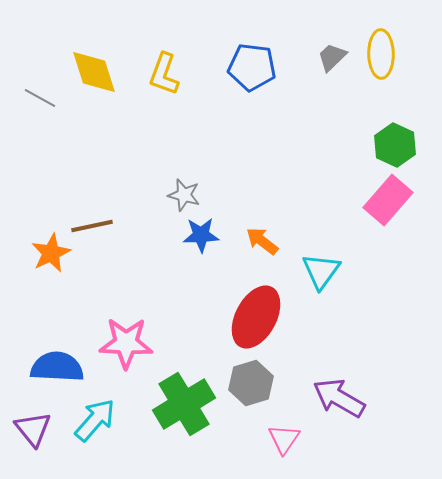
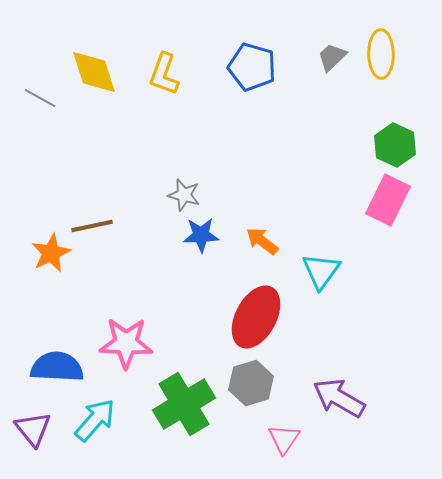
blue pentagon: rotated 9 degrees clockwise
pink rectangle: rotated 15 degrees counterclockwise
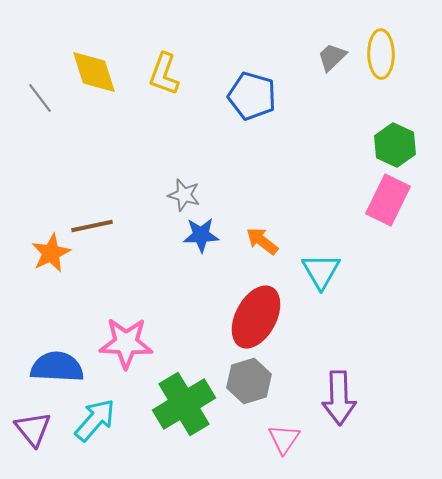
blue pentagon: moved 29 px down
gray line: rotated 24 degrees clockwise
cyan triangle: rotated 6 degrees counterclockwise
gray hexagon: moved 2 px left, 2 px up
purple arrow: rotated 122 degrees counterclockwise
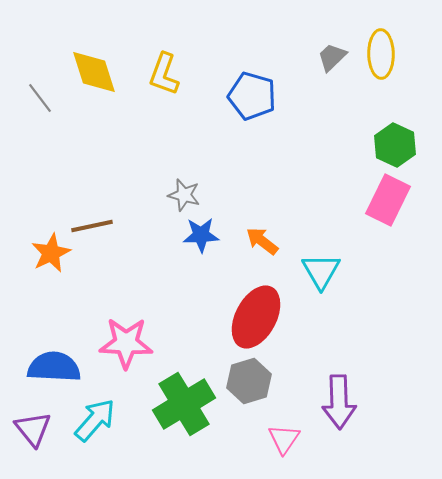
blue semicircle: moved 3 px left
purple arrow: moved 4 px down
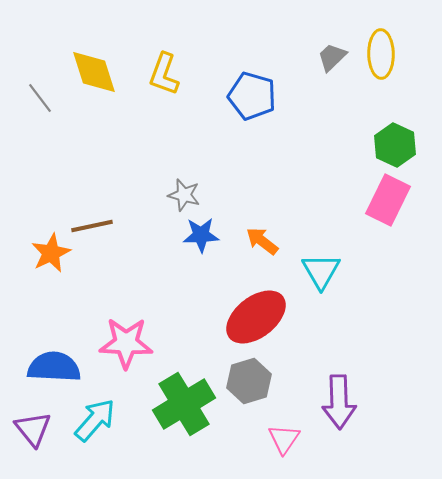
red ellipse: rotated 24 degrees clockwise
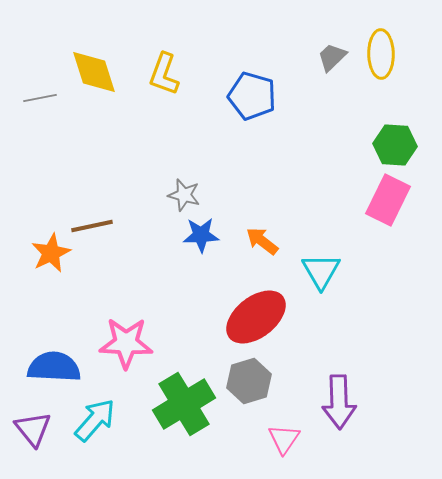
gray line: rotated 64 degrees counterclockwise
green hexagon: rotated 21 degrees counterclockwise
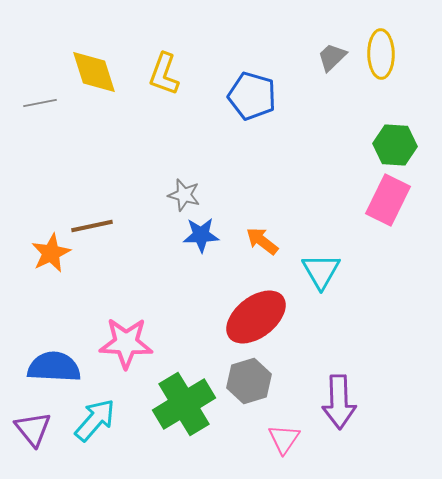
gray line: moved 5 px down
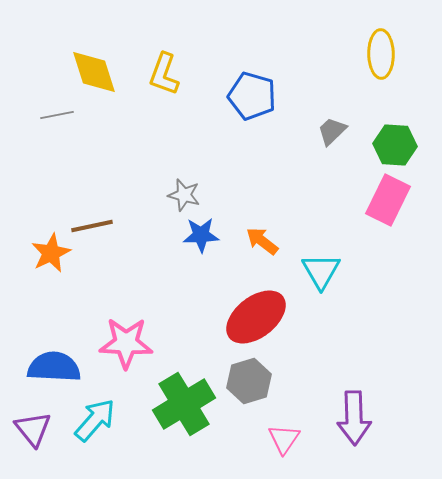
gray trapezoid: moved 74 px down
gray line: moved 17 px right, 12 px down
purple arrow: moved 15 px right, 16 px down
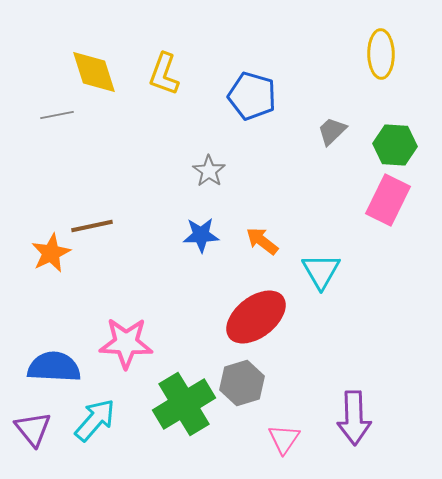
gray star: moved 25 px right, 24 px up; rotated 20 degrees clockwise
gray hexagon: moved 7 px left, 2 px down
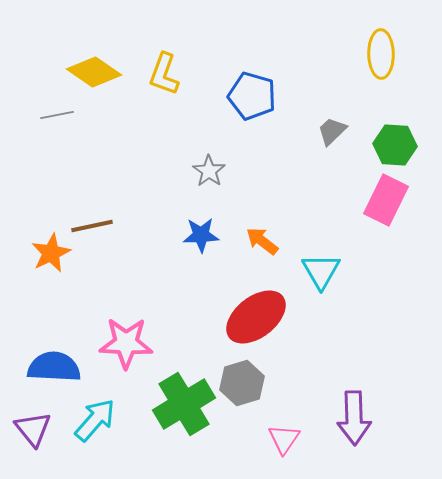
yellow diamond: rotated 38 degrees counterclockwise
pink rectangle: moved 2 px left
